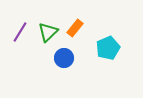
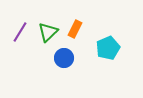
orange rectangle: moved 1 px down; rotated 12 degrees counterclockwise
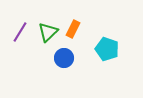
orange rectangle: moved 2 px left
cyan pentagon: moved 1 px left, 1 px down; rotated 30 degrees counterclockwise
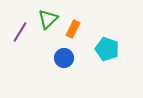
green triangle: moved 13 px up
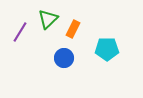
cyan pentagon: rotated 20 degrees counterclockwise
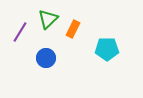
blue circle: moved 18 px left
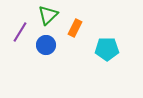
green triangle: moved 4 px up
orange rectangle: moved 2 px right, 1 px up
blue circle: moved 13 px up
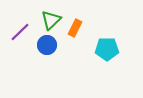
green triangle: moved 3 px right, 5 px down
purple line: rotated 15 degrees clockwise
blue circle: moved 1 px right
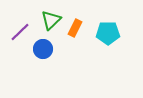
blue circle: moved 4 px left, 4 px down
cyan pentagon: moved 1 px right, 16 px up
